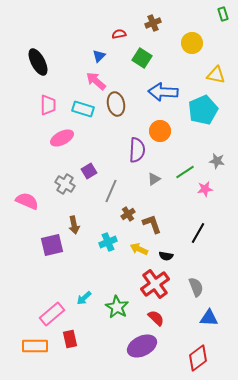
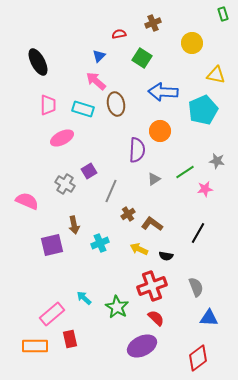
brown L-shape at (152, 224): rotated 35 degrees counterclockwise
cyan cross at (108, 242): moved 8 px left, 1 px down
red cross at (155, 284): moved 3 px left, 2 px down; rotated 16 degrees clockwise
cyan arrow at (84, 298): rotated 84 degrees clockwise
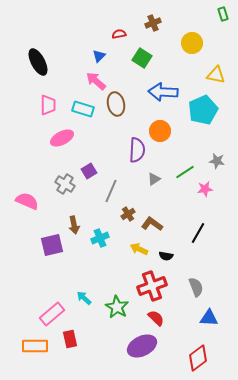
cyan cross at (100, 243): moved 5 px up
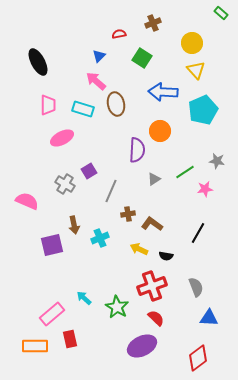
green rectangle at (223, 14): moved 2 px left, 1 px up; rotated 32 degrees counterclockwise
yellow triangle at (216, 75): moved 20 px left, 5 px up; rotated 36 degrees clockwise
brown cross at (128, 214): rotated 24 degrees clockwise
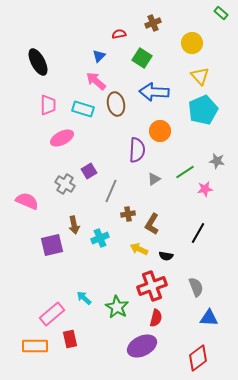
yellow triangle at (196, 70): moved 4 px right, 6 px down
blue arrow at (163, 92): moved 9 px left
brown L-shape at (152, 224): rotated 95 degrees counterclockwise
red semicircle at (156, 318): rotated 60 degrees clockwise
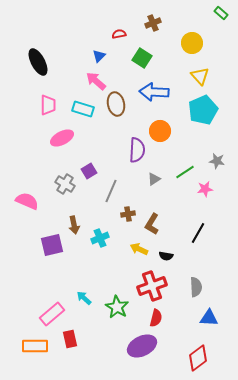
gray semicircle at (196, 287): rotated 18 degrees clockwise
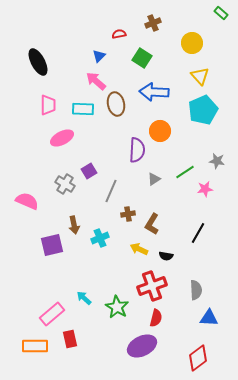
cyan rectangle at (83, 109): rotated 15 degrees counterclockwise
gray semicircle at (196, 287): moved 3 px down
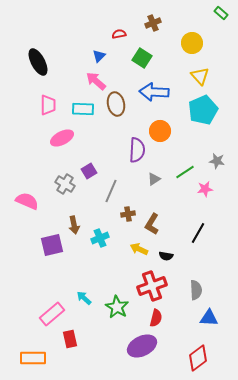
orange rectangle at (35, 346): moved 2 px left, 12 px down
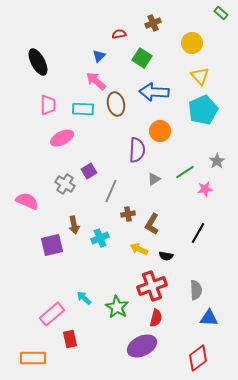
gray star at (217, 161): rotated 28 degrees clockwise
